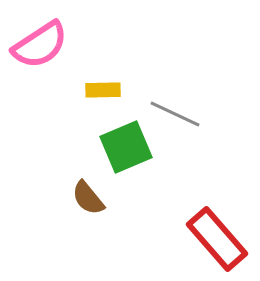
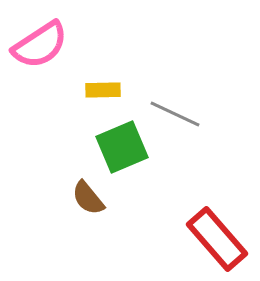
green square: moved 4 px left
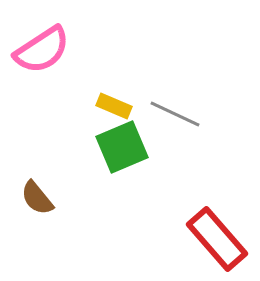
pink semicircle: moved 2 px right, 5 px down
yellow rectangle: moved 11 px right, 16 px down; rotated 24 degrees clockwise
brown semicircle: moved 51 px left
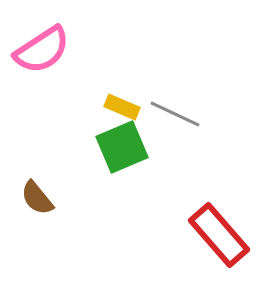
yellow rectangle: moved 8 px right, 1 px down
red rectangle: moved 2 px right, 4 px up
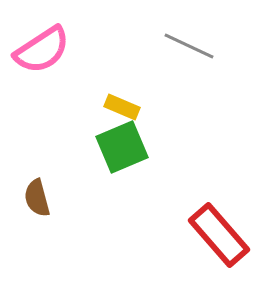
gray line: moved 14 px right, 68 px up
brown semicircle: rotated 24 degrees clockwise
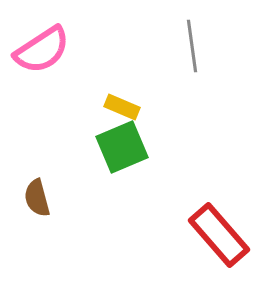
gray line: moved 3 px right; rotated 57 degrees clockwise
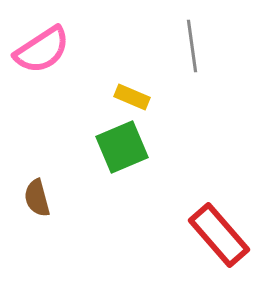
yellow rectangle: moved 10 px right, 10 px up
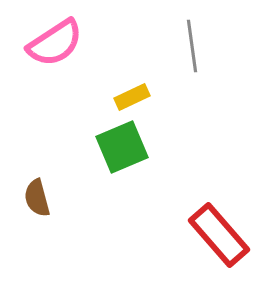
pink semicircle: moved 13 px right, 7 px up
yellow rectangle: rotated 48 degrees counterclockwise
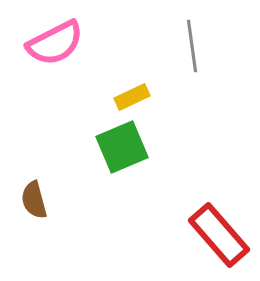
pink semicircle: rotated 6 degrees clockwise
brown semicircle: moved 3 px left, 2 px down
